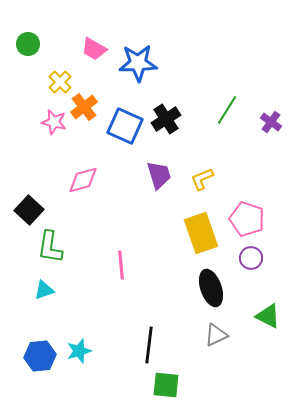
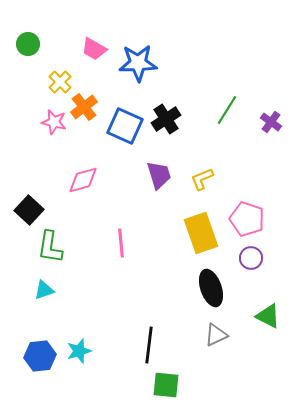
pink line: moved 22 px up
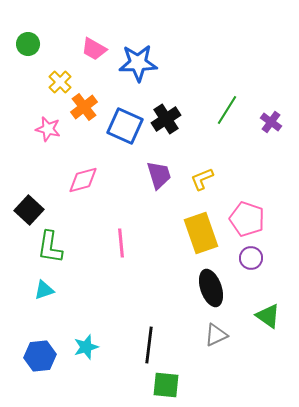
pink star: moved 6 px left, 7 px down
green triangle: rotated 8 degrees clockwise
cyan star: moved 7 px right, 4 px up
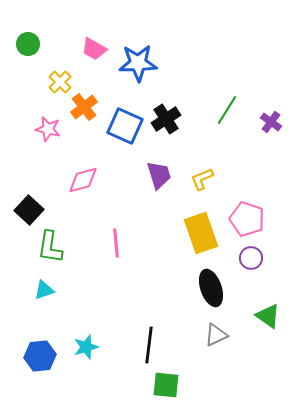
pink line: moved 5 px left
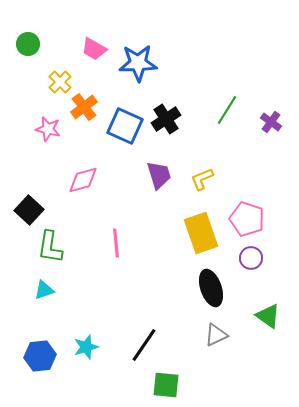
black line: moved 5 px left; rotated 27 degrees clockwise
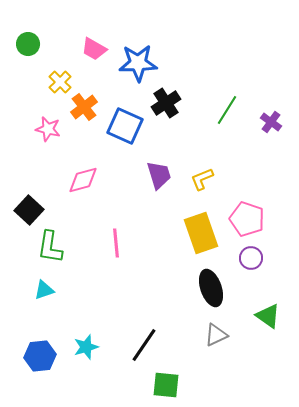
black cross: moved 16 px up
